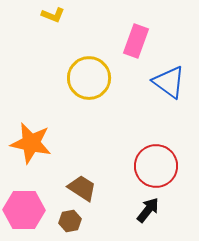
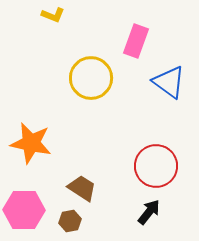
yellow circle: moved 2 px right
black arrow: moved 1 px right, 2 px down
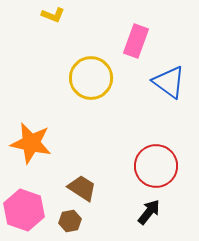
pink hexagon: rotated 18 degrees clockwise
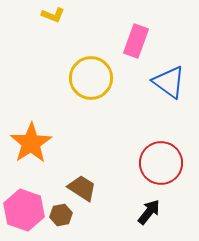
orange star: rotated 27 degrees clockwise
red circle: moved 5 px right, 3 px up
brown hexagon: moved 9 px left, 6 px up
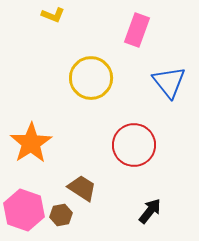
pink rectangle: moved 1 px right, 11 px up
blue triangle: rotated 15 degrees clockwise
red circle: moved 27 px left, 18 px up
black arrow: moved 1 px right, 1 px up
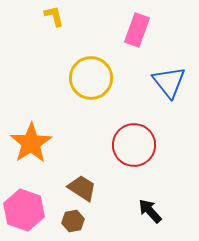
yellow L-shape: moved 1 px right, 1 px down; rotated 125 degrees counterclockwise
black arrow: rotated 80 degrees counterclockwise
brown hexagon: moved 12 px right, 6 px down
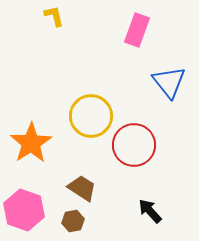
yellow circle: moved 38 px down
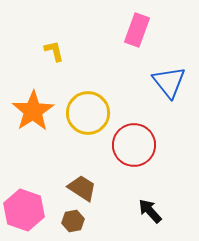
yellow L-shape: moved 35 px down
yellow circle: moved 3 px left, 3 px up
orange star: moved 2 px right, 32 px up
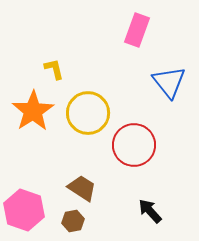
yellow L-shape: moved 18 px down
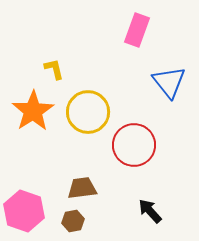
yellow circle: moved 1 px up
brown trapezoid: rotated 40 degrees counterclockwise
pink hexagon: moved 1 px down
